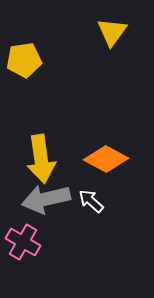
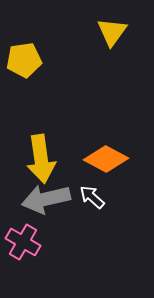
white arrow: moved 1 px right, 4 px up
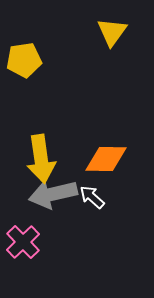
orange diamond: rotated 27 degrees counterclockwise
gray arrow: moved 7 px right, 5 px up
pink cross: rotated 16 degrees clockwise
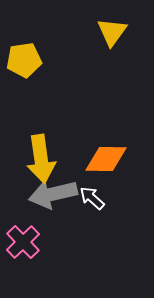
white arrow: moved 1 px down
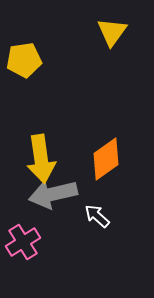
orange diamond: rotated 36 degrees counterclockwise
white arrow: moved 5 px right, 18 px down
pink cross: rotated 12 degrees clockwise
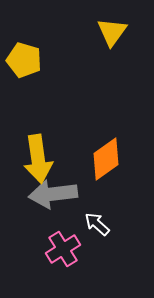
yellow pentagon: rotated 24 degrees clockwise
yellow arrow: moved 3 px left
gray arrow: rotated 6 degrees clockwise
white arrow: moved 8 px down
pink cross: moved 40 px right, 7 px down
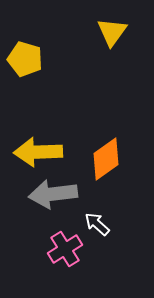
yellow pentagon: moved 1 px right, 1 px up
yellow arrow: moved 7 px up; rotated 96 degrees clockwise
pink cross: moved 2 px right
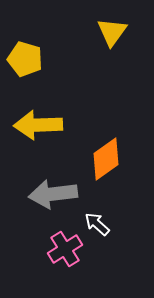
yellow arrow: moved 27 px up
